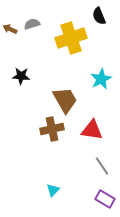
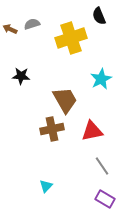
red triangle: moved 1 px down; rotated 20 degrees counterclockwise
cyan triangle: moved 7 px left, 4 px up
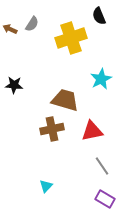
gray semicircle: rotated 140 degrees clockwise
black star: moved 7 px left, 9 px down
brown trapezoid: rotated 44 degrees counterclockwise
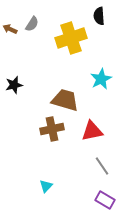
black semicircle: rotated 18 degrees clockwise
black star: rotated 18 degrees counterclockwise
purple rectangle: moved 1 px down
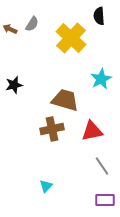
yellow cross: rotated 28 degrees counterclockwise
purple rectangle: rotated 30 degrees counterclockwise
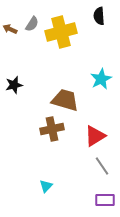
yellow cross: moved 10 px left, 6 px up; rotated 32 degrees clockwise
red triangle: moved 3 px right, 5 px down; rotated 20 degrees counterclockwise
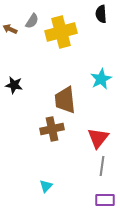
black semicircle: moved 2 px right, 2 px up
gray semicircle: moved 3 px up
black star: rotated 24 degrees clockwise
brown trapezoid: rotated 112 degrees counterclockwise
red triangle: moved 3 px right, 2 px down; rotated 20 degrees counterclockwise
gray line: rotated 42 degrees clockwise
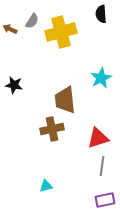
cyan star: moved 1 px up
red triangle: rotated 35 degrees clockwise
cyan triangle: rotated 32 degrees clockwise
purple rectangle: rotated 12 degrees counterclockwise
